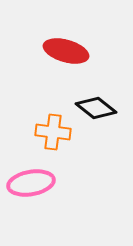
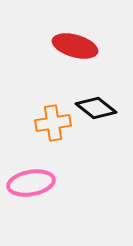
red ellipse: moved 9 px right, 5 px up
orange cross: moved 9 px up; rotated 16 degrees counterclockwise
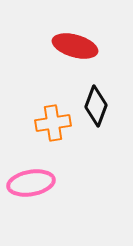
black diamond: moved 2 px up; rotated 72 degrees clockwise
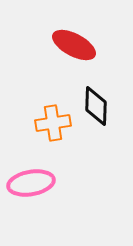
red ellipse: moved 1 px left, 1 px up; rotated 12 degrees clockwise
black diamond: rotated 18 degrees counterclockwise
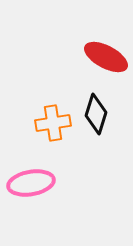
red ellipse: moved 32 px right, 12 px down
black diamond: moved 8 px down; rotated 15 degrees clockwise
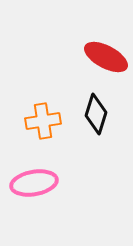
orange cross: moved 10 px left, 2 px up
pink ellipse: moved 3 px right
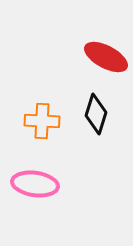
orange cross: moved 1 px left; rotated 12 degrees clockwise
pink ellipse: moved 1 px right, 1 px down; rotated 18 degrees clockwise
